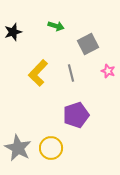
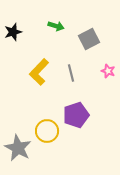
gray square: moved 1 px right, 5 px up
yellow L-shape: moved 1 px right, 1 px up
yellow circle: moved 4 px left, 17 px up
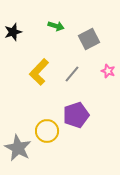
gray line: moved 1 px right, 1 px down; rotated 54 degrees clockwise
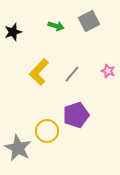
gray square: moved 18 px up
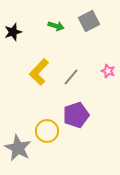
gray line: moved 1 px left, 3 px down
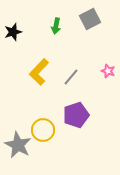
gray square: moved 1 px right, 2 px up
green arrow: rotated 84 degrees clockwise
yellow circle: moved 4 px left, 1 px up
gray star: moved 3 px up
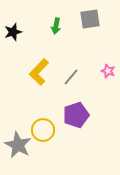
gray square: rotated 20 degrees clockwise
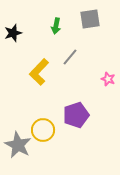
black star: moved 1 px down
pink star: moved 8 px down
gray line: moved 1 px left, 20 px up
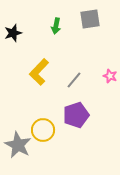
gray line: moved 4 px right, 23 px down
pink star: moved 2 px right, 3 px up
